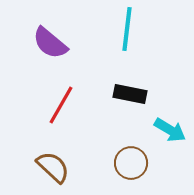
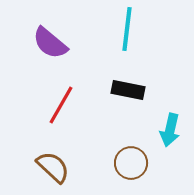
black rectangle: moved 2 px left, 4 px up
cyan arrow: rotated 72 degrees clockwise
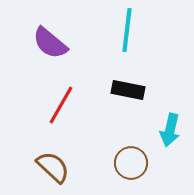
cyan line: moved 1 px down
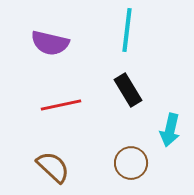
purple semicircle: rotated 27 degrees counterclockwise
black rectangle: rotated 48 degrees clockwise
red line: rotated 48 degrees clockwise
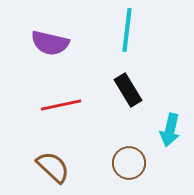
brown circle: moved 2 px left
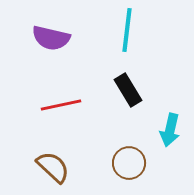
purple semicircle: moved 1 px right, 5 px up
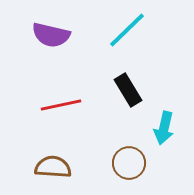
cyan line: rotated 39 degrees clockwise
purple semicircle: moved 3 px up
cyan arrow: moved 6 px left, 2 px up
brown semicircle: rotated 39 degrees counterclockwise
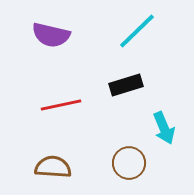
cyan line: moved 10 px right, 1 px down
black rectangle: moved 2 px left, 5 px up; rotated 76 degrees counterclockwise
cyan arrow: rotated 36 degrees counterclockwise
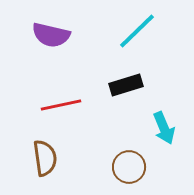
brown circle: moved 4 px down
brown semicircle: moved 8 px left, 9 px up; rotated 78 degrees clockwise
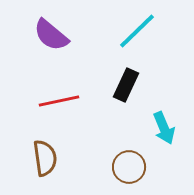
purple semicircle: rotated 27 degrees clockwise
black rectangle: rotated 48 degrees counterclockwise
red line: moved 2 px left, 4 px up
